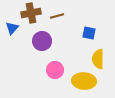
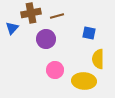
purple circle: moved 4 px right, 2 px up
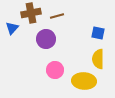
blue square: moved 9 px right
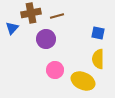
yellow ellipse: moved 1 px left; rotated 20 degrees clockwise
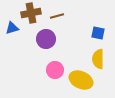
blue triangle: rotated 32 degrees clockwise
yellow ellipse: moved 2 px left, 1 px up
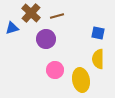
brown cross: rotated 36 degrees counterclockwise
yellow ellipse: rotated 55 degrees clockwise
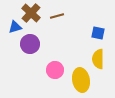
blue triangle: moved 3 px right, 1 px up
purple circle: moved 16 px left, 5 px down
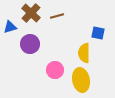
blue triangle: moved 5 px left
yellow semicircle: moved 14 px left, 6 px up
